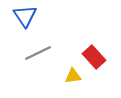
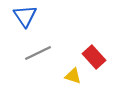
yellow triangle: rotated 24 degrees clockwise
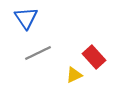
blue triangle: moved 1 px right, 2 px down
yellow triangle: moved 1 px right, 1 px up; rotated 42 degrees counterclockwise
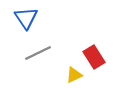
red rectangle: rotated 10 degrees clockwise
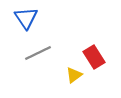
yellow triangle: rotated 12 degrees counterclockwise
